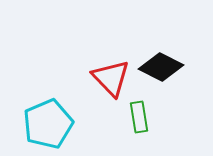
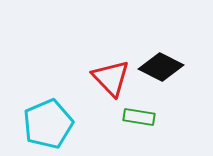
green rectangle: rotated 72 degrees counterclockwise
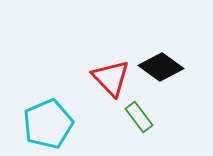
black diamond: rotated 9 degrees clockwise
green rectangle: rotated 44 degrees clockwise
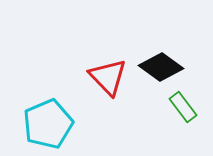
red triangle: moved 3 px left, 1 px up
green rectangle: moved 44 px right, 10 px up
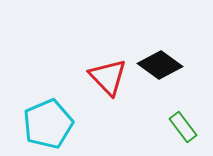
black diamond: moved 1 px left, 2 px up
green rectangle: moved 20 px down
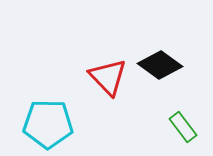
cyan pentagon: rotated 24 degrees clockwise
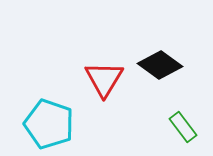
red triangle: moved 4 px left, 2 px down; rotated 15 degrees clockwise
cyan pentagon: moved 1 px right; rotated 18 degrees clockwise
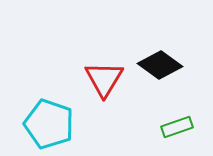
green rectangle: moved 6 px left; rotated 72 degrees counterclockwise
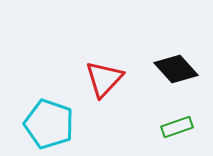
black diamond: moved 16 px right, 4 px down; rotated 12 degrees clockwise
red triangle: rotated 12 degrees clockwise
